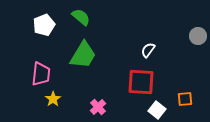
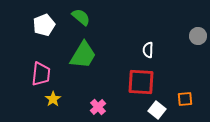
white semicircle: rotated 35 degrees counterclockwise
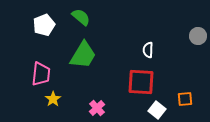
pink cross: moved 1 px left, 1 px down
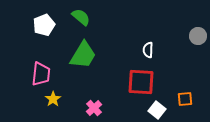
pink cross: moved 3 px left
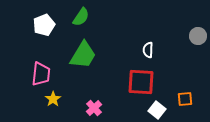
green semicircle: rotated 84 degrees clockwise
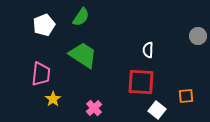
green trapezoid: rotated 88 degrees counterclockwise
orange square: moved 1 px right, 3 px up
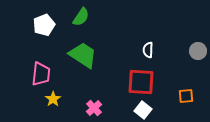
gray circle: moved 15 px down
white square: moved 14 px left
